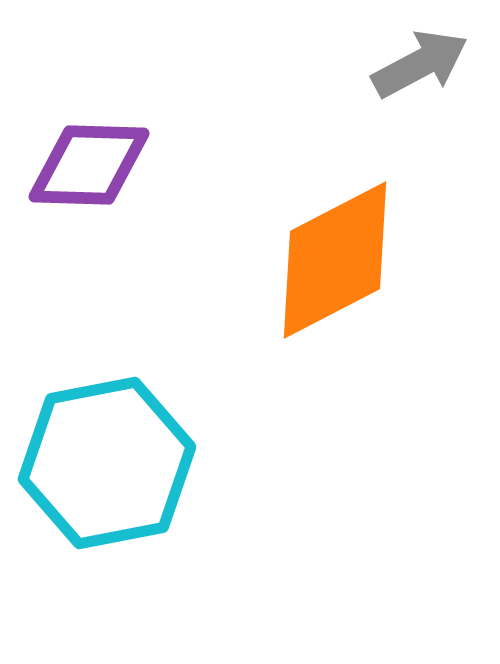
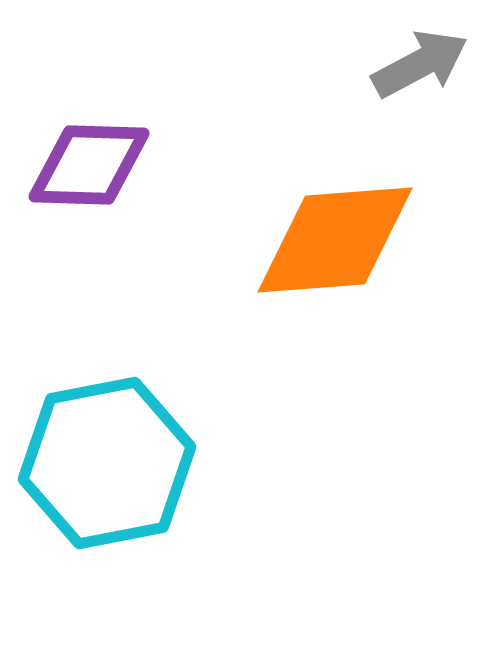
orange diamond: moved 20 px up; rotated 23 degrees clockwise
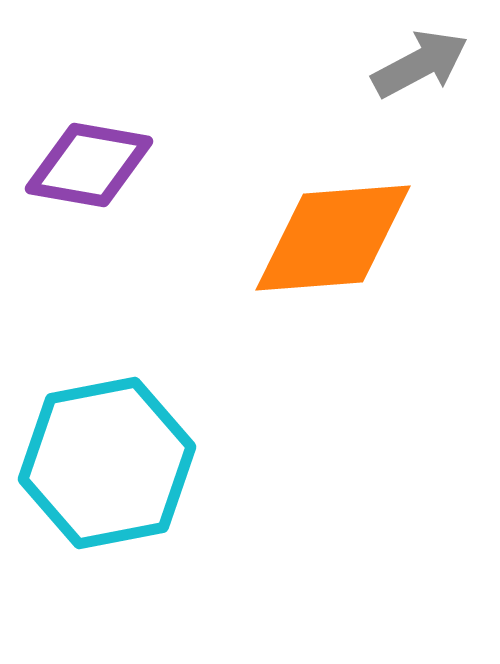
purple diamond: rotated 8 degrees clockwise
orange diamond: moved 2 px left, 2 px up
